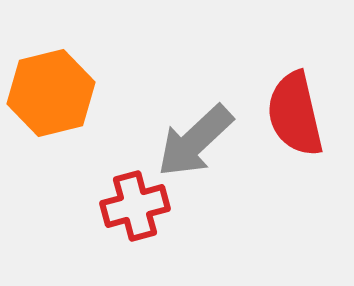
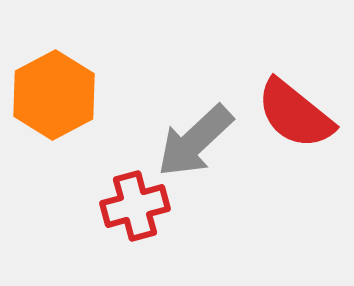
orange hexagon: moved 3 px right, 2 px down; rotated 14 degrees counterclockwise
red semicircle: rotated 38 degrees counterclockwise
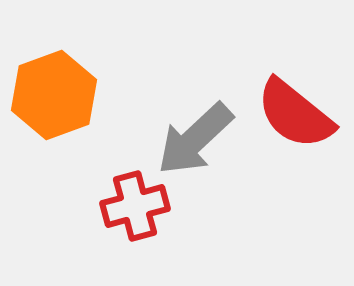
orange hexagon: rotated 8 degrees clockwise
gray arrow: moved 2 px up
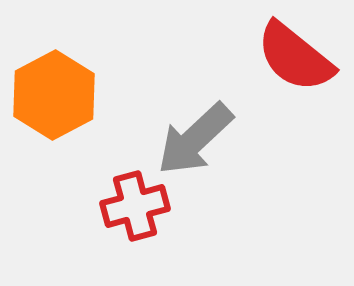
orange hexagon: rotated 8 degrees counterclockwise
red semicircle: moved 57 px up
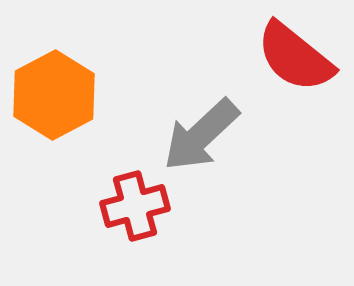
gray arrow: moved 6 px right, 4 px up
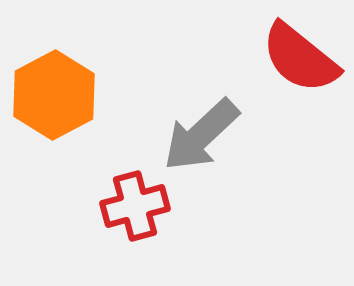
red semicircle: moved 5 px right, 1 px down
